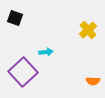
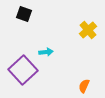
black square: moved 9 px right, 4 px up
purple square: moved 2 px up
orange semicircle: moved 9 px left, 5 px down; rotated 112 degrees clockwise
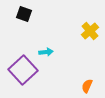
yellow cross: moved 2 px right, 1 px down
orange semicircle: moved 3 px right
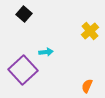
black square: rotated 21 degrees clockwise
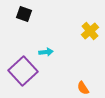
black square: rotated 21 degrees counterclockwise
purple square: moved 1 px down
orange semicircle: moved 4 px left, 2 px down; rotated 56 degrees counterclockwise
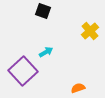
black square: moved 19 px right, 3 px up
cyan arrow: rotated 24 degrees counterclockwise
orange semicircle: moved 5 px left; rotated 104 degrees clockwise
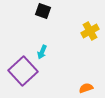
yellow cross: rotated 12 degrees clockwise
cyan arrow: moved 4 px left; rotated 144 degrees clockwise
orange semicircle: moved 8 px right
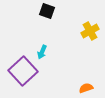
black square: moved 4 px right
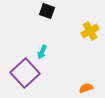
purple square: moved 2 px right, 2 px down
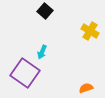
black square: moved 2 px left; rotated 21 degrees clockwise
yellow cross: rotated 30 degrees counterclockwise
purple square: rotated 12 degrees counterclockwise
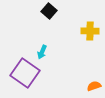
black square: moved 4 px right
yellow cross: rotated 30 degrees counterclockwise
orange semicircle: moved 8 px right, 2 px up
